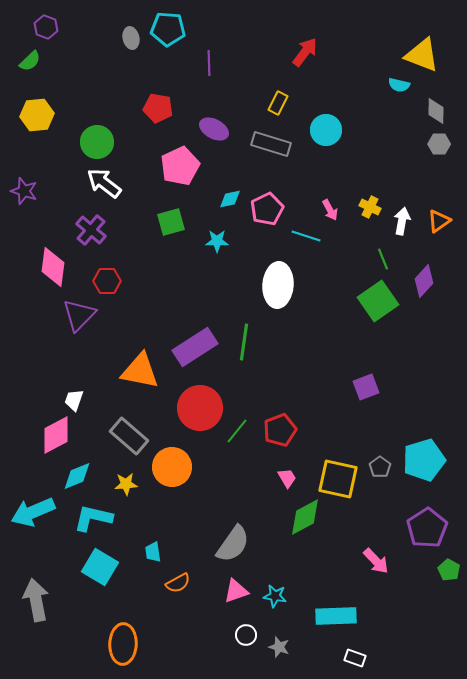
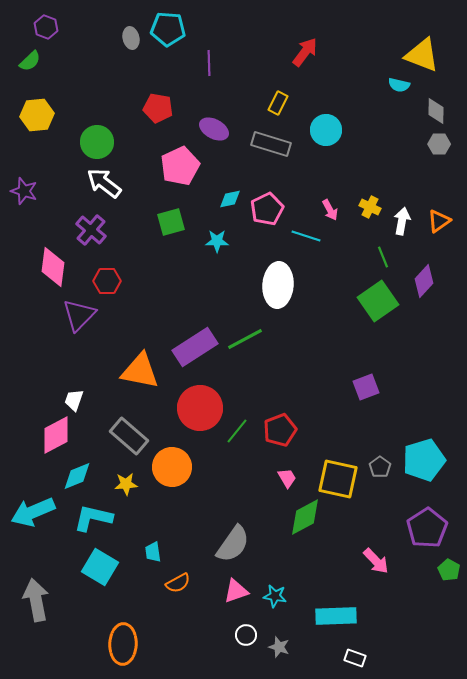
green line at (383, 259): moved 2 px up
green line at (244, 342): moved 1 px right, 3 px up; rotated 54 degrees clockwise
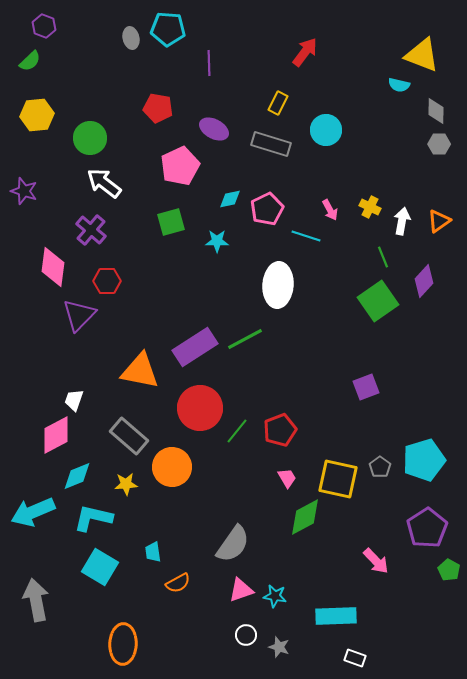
purple hexagon at (46, 27): moved 2 px left, 1 px up
green circle at (97, 142): moved 7 px left, 4 px up
pink triangle at (236, 591): moved 5 px right, 1 px up
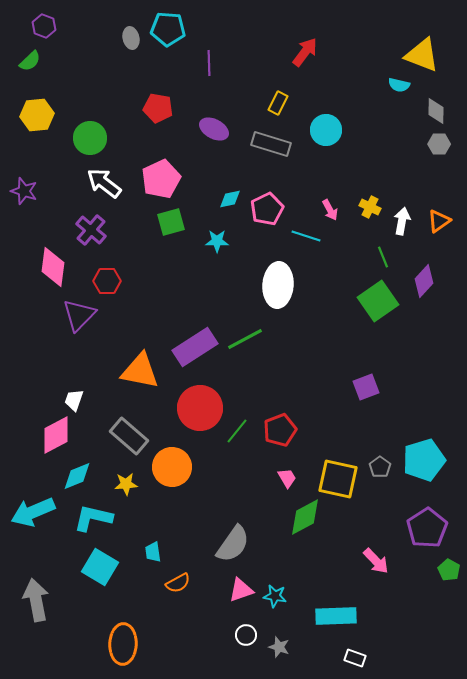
pink pentagon at (180, 166): moved 19 px left, 13 px down
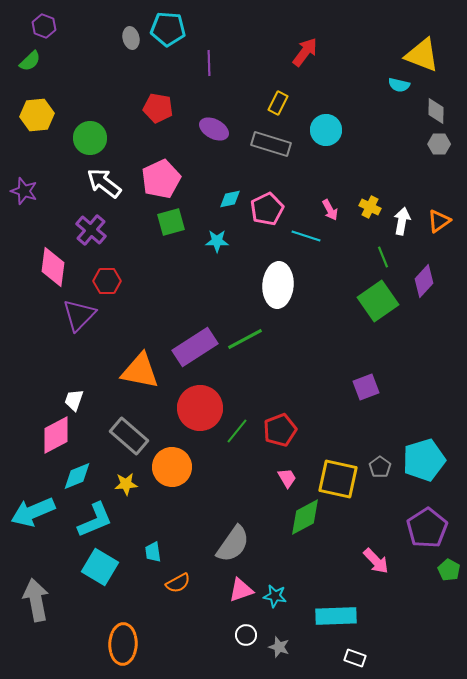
cyan L-shape at (93, 518): moved 2 px right, 2 px down; rotated 144 degrees clockwise
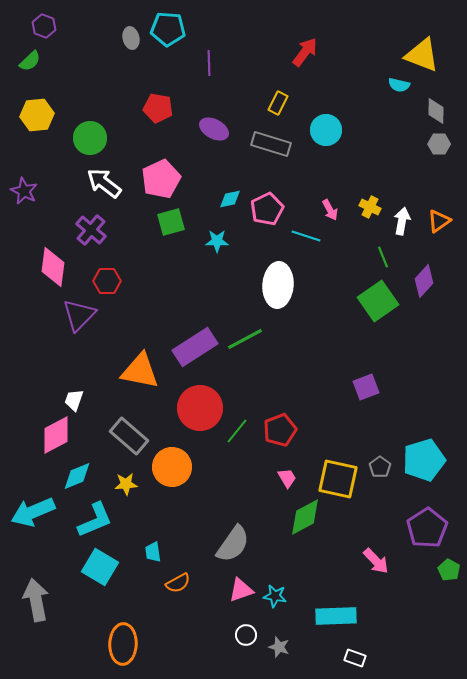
purple star at (24, 191): rotated 8 degrees clockwise
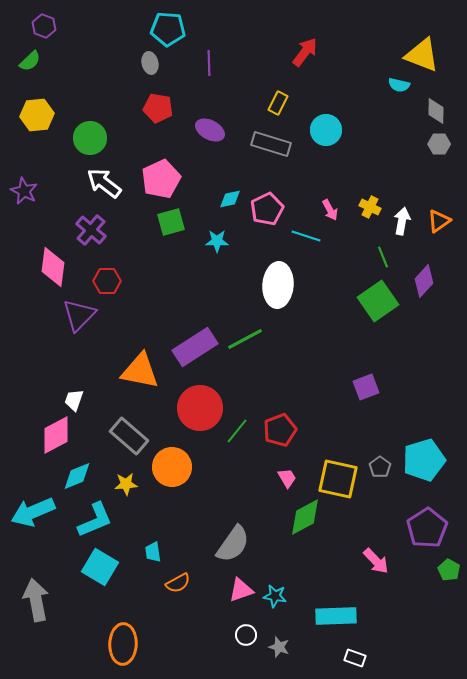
gray ellipse at (131, 38): moved 19 px right, 25 px down
purple ellipse at (214, 129): moved 4 px left, 1 px down
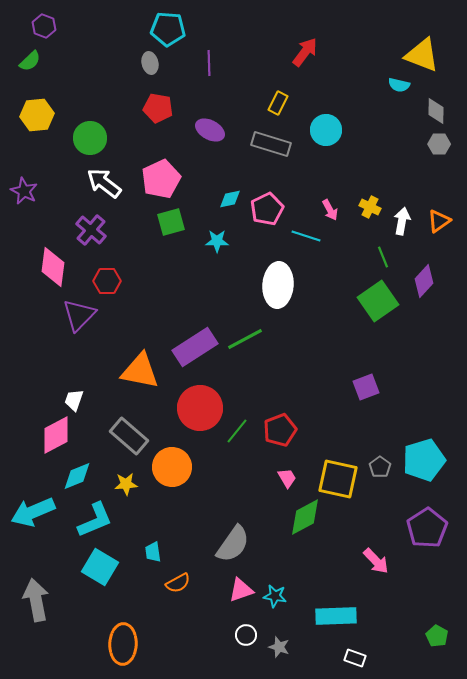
green pentagon at (449, 570): moved 12 px left, 66 px down
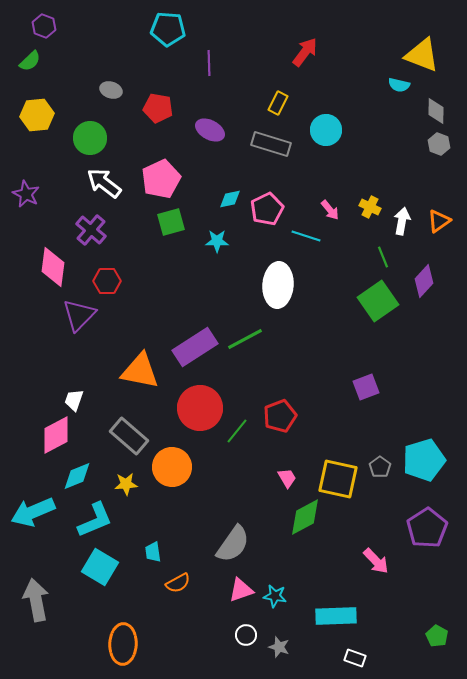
gray ellipse at (150, 63): moved 39 px left, 27 px down; rotated 60 degrees counterclockwise
gray hexagon at (439, 144): rotated 20 degrees clockwise
purple star at (24, 191): moved 2 px right, 3 px down
pink arrow at (330, 210): rotated 10 degrees counterclockwise
red pentagon at (280, 430): moved 14 px up
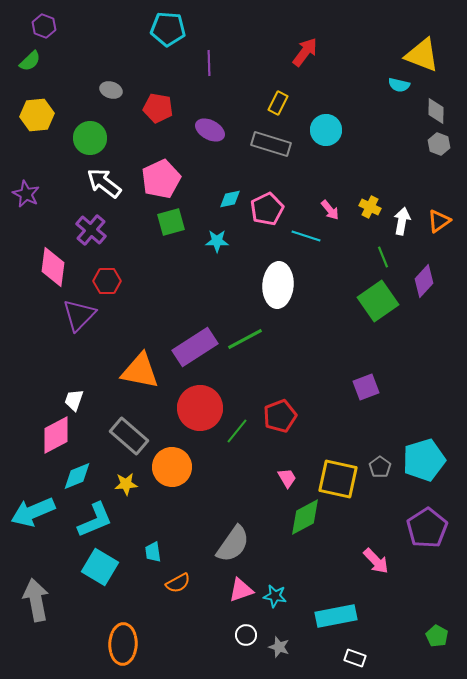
cyan rectangle at (336, 616): rotated 9 degrees counterclockwise
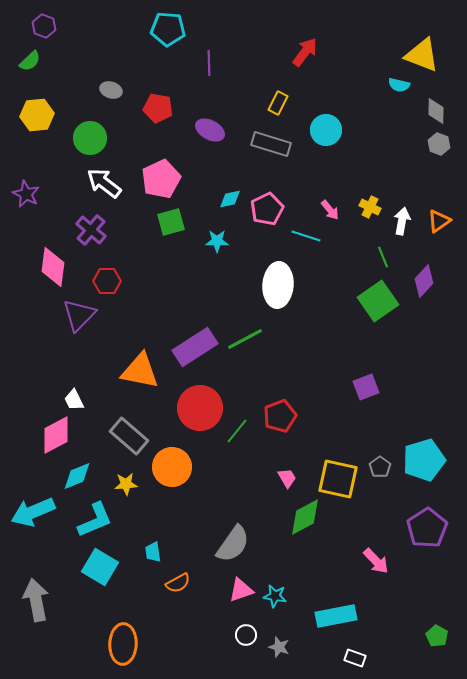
white trapezoid at (74, 400): rotated 45 degrees counterclockwise
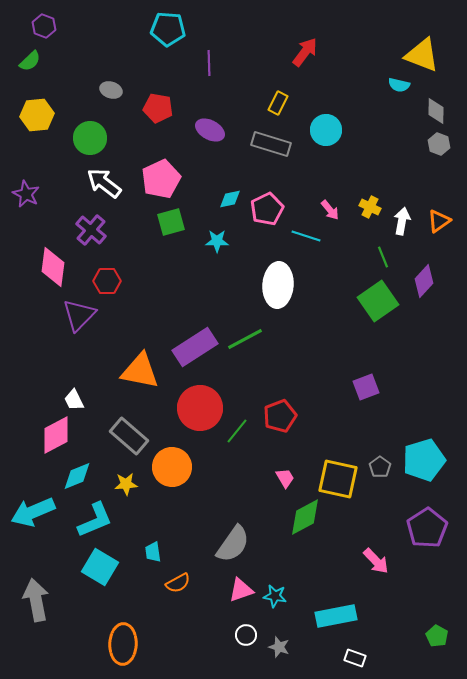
pink trapezoid at (287, 478): moved 2 px left
